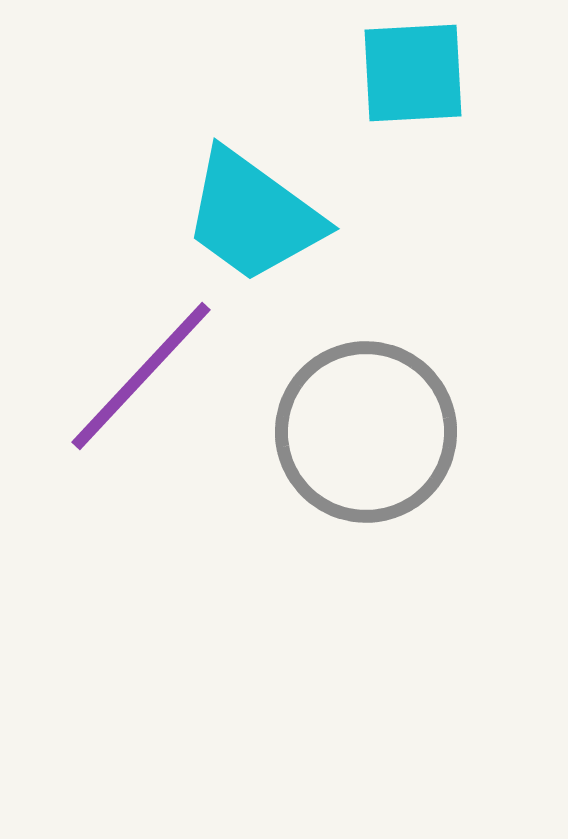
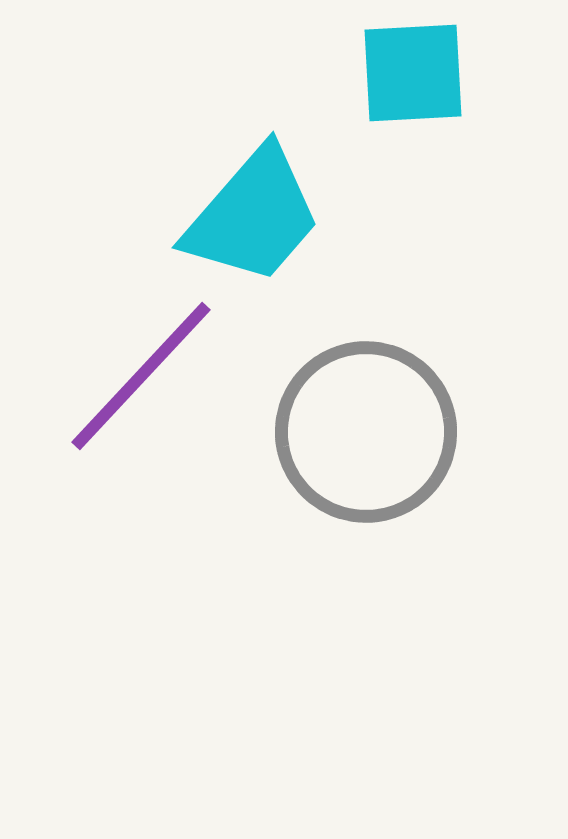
cyan trapezoid: rotated 85 degrees counterclockwise
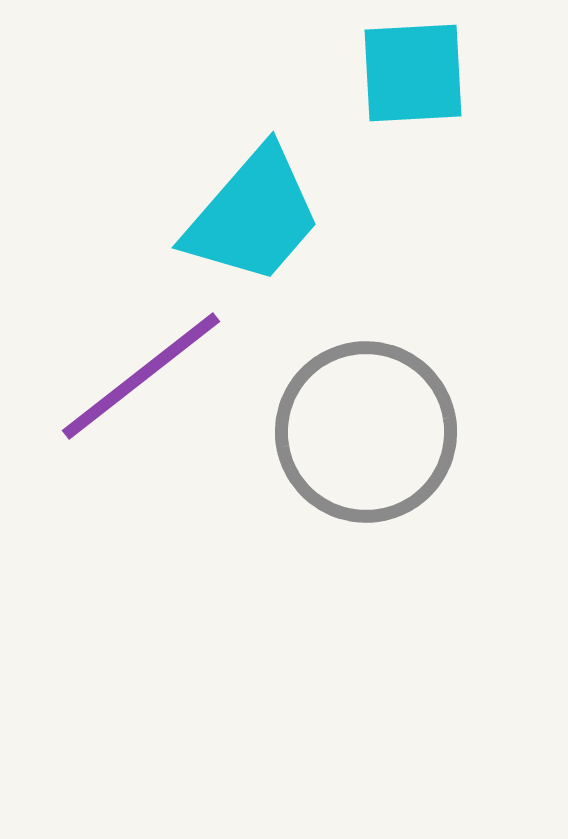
purple line: rotated 9 degrees clockwise
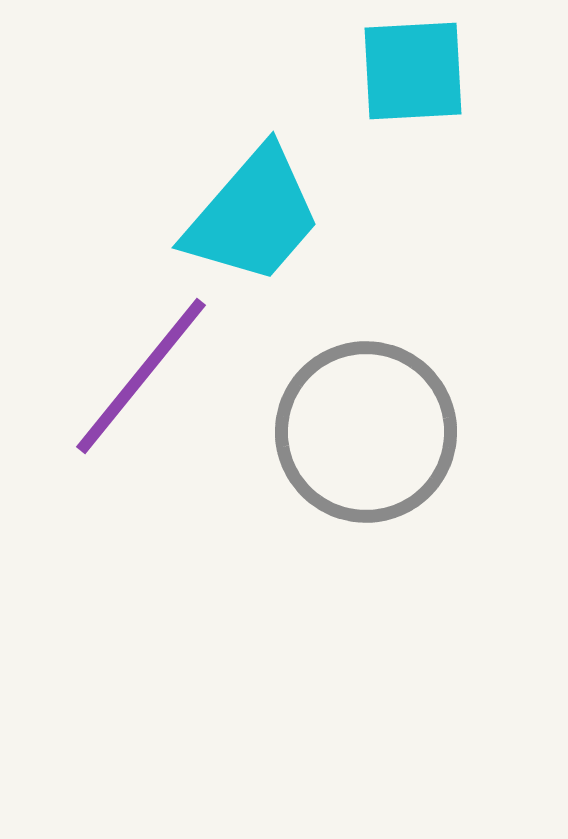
cyan square: moved 2 px up
purple line: rotated 13 degrees counterclockwise
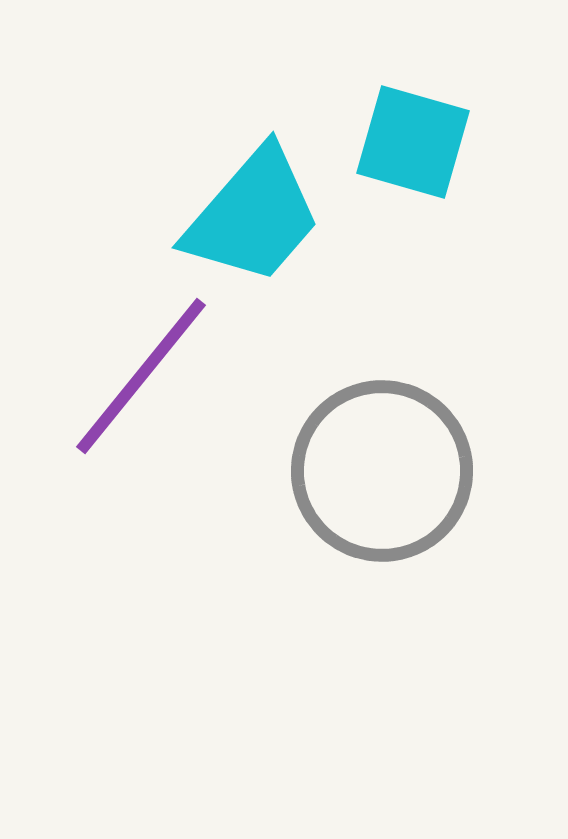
cyan square: moved 71 px down; rotated 19 degrees clockwise
gray circle: moved 16 px right, 39 px down
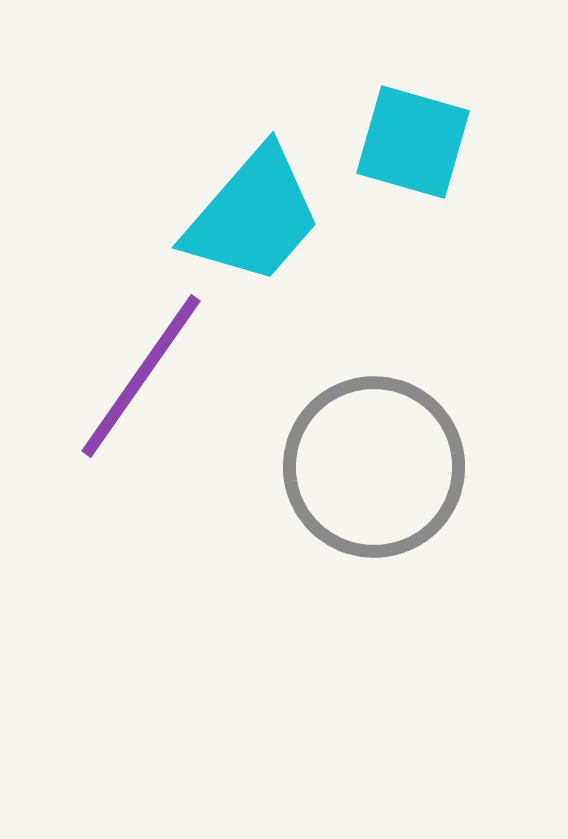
purple line: rotated 4 degrees counterclockwise
gray circle: moved 8 px left, 4 px up
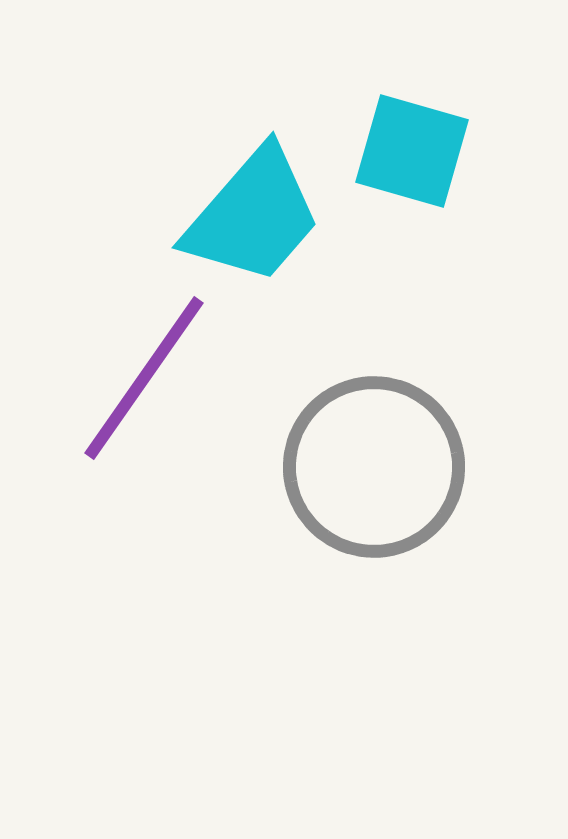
cyan square: moved 1 px left, 9 px down
purple line: moved 3 px right, 2 px down
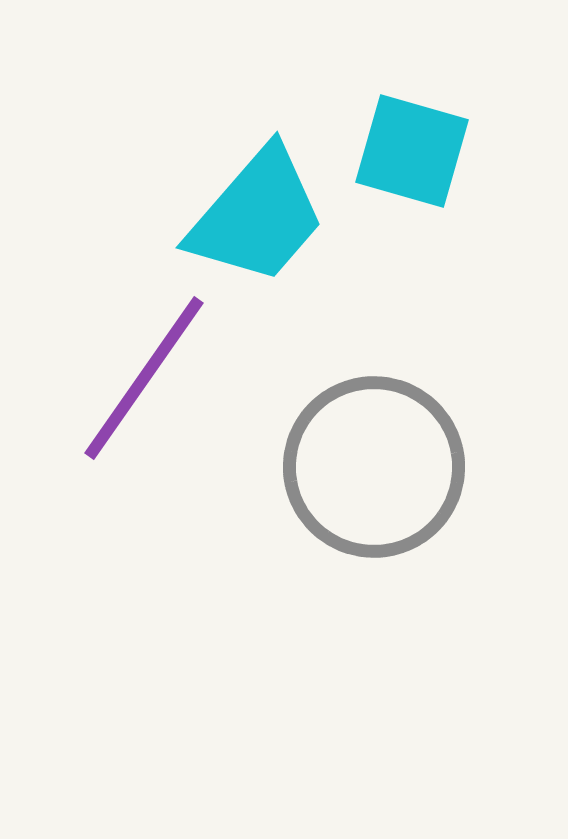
cyan trapezoid: moved 4 px right
